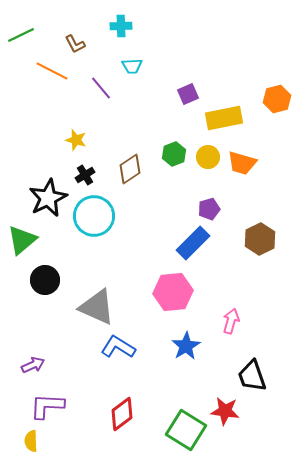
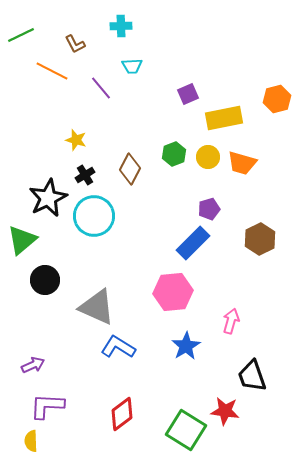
brown diamond: rotated 28 degrees counterclockwise
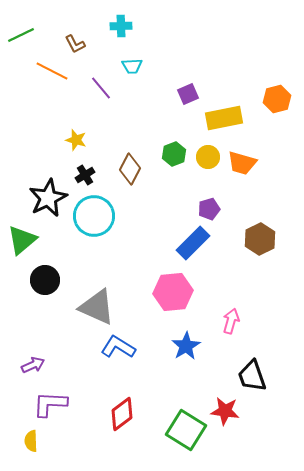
purple L-shape: moved 3 px right, 2 px up
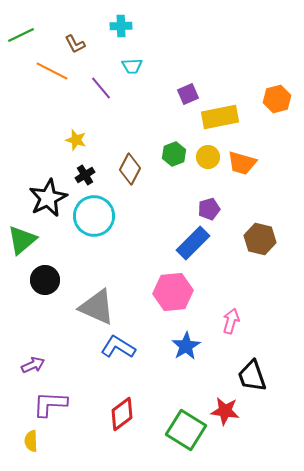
yellow rectangle: moved 4 px left, 1 px up
brown hexagon: rotated 20 degrees counterclockwise
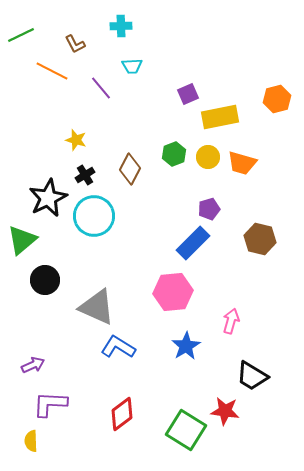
black trapezoid: rotated 40 degrees counterclockwise
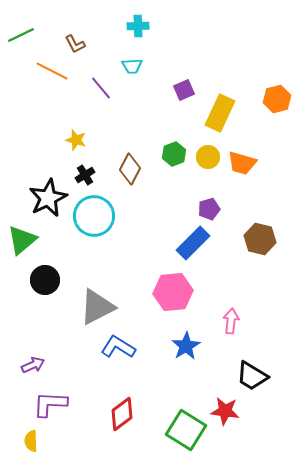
cyan cross: moved 17 px right
purple square: moved 4 px left, 4 px up
yellow rectangle: moved 4 px up; rotated 54 degrees counterclockwise
gray triangle: rotated 51 degrees counterclockwise
pink arrow: rotated 10 degrees counterclockwise
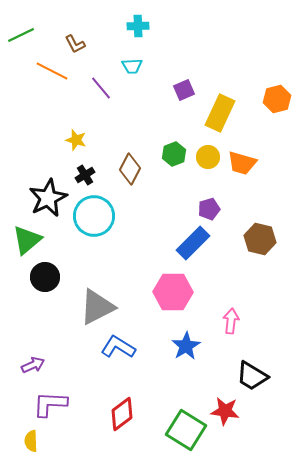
green triangle: moved 5 px right
black circle: moved 3 px up
pink hexagon: rotated 6 degrees clockwise
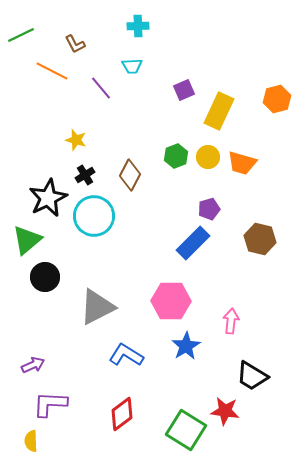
yellow rectangle: moved 1 px left, 2 px up
green hexagon: moved 2 px right, 2 px down
brown diamond: moved 6 px down
pink hexagon: moved 2 px left, 9 px down
blue L-shape: moved 8 px right, 8 px down
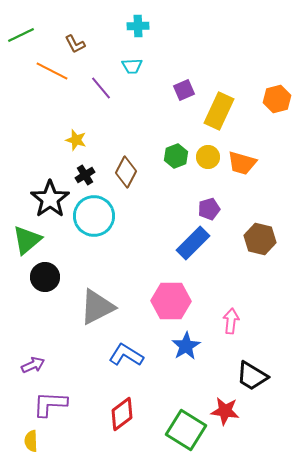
brown diamond: moved 4 px left, 3 px up
black star: moved 2 px right, 1 px down; rotated 9 degrees counterclockwise
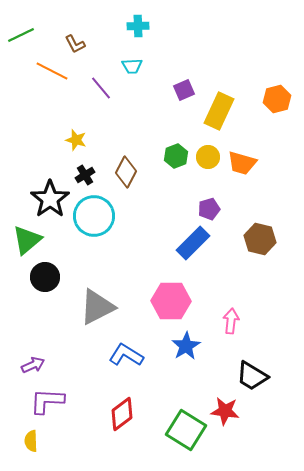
purple L-shape: moved 3 px left, 3 px up
